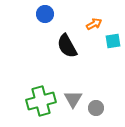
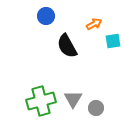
blue circle: moved 1 px right, 2 px down
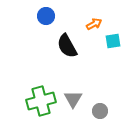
gray circle: moved 4 px right, 3 px down
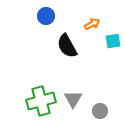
orange arrow: moved 2 px left
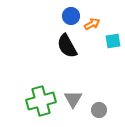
blue circle: moved 25 px right
gray circle: moved 1 px left, 1 px up
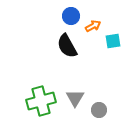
orange arrow: moved 1 px right, 2 px down
gray triangle: moved 2 px right, 1 px up
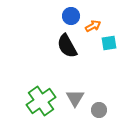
cyan square: moved 4 px left, 2 px down
green cross: rotated 20 degrees counterclockwise
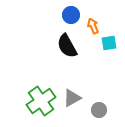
blue circle: moved 1 px up
orange arrow: rotated 84 degrees counterclockwise
gray triangle: moved 3 px left; rotated 30 degrees clockwise
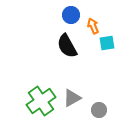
cyan square: moved 2 px left
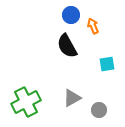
cyan square: moved 21 px down
green cross: moved 15 px left, 1 px down; rotated 8 degrees clockwise
